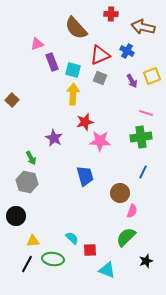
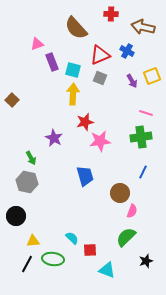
pink star: rotated 10 degrees counterclockwise
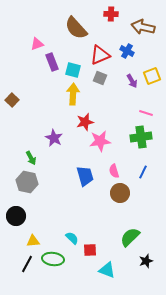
pink semicircle: moved 18 px left, 40 px up; rotated 144 degrees clockwise
green semicircle: moved 4 px right
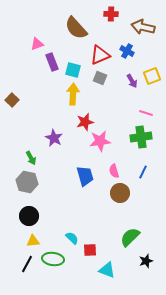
black circle: moved 13 px right
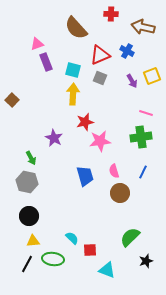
purple rectangle: moved 6 px left
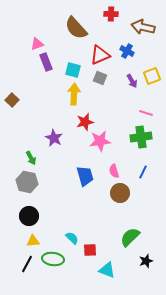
yellow arrow: moved 1 px right
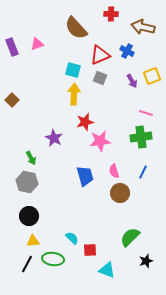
purple rectangle: moved 34 px left, 15 px up
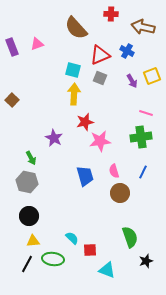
green semicircle: rotated 115 degrees clockwise
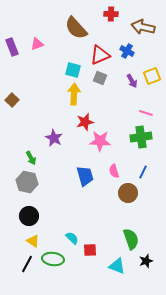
pink star: rotated 10 degrees clockwise
brown circle: moved 8 px right
green semicircle: moved 1 px right, 2 px down
yellow triangle: rotated 40 degrees clockwise
cyan triangle: moved 10 px right, 4 px up
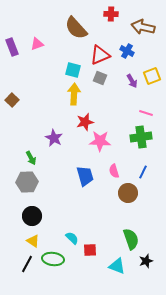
gray hexagon: rotated 15 degrees counterclockwise
black circle: moved 3 px right
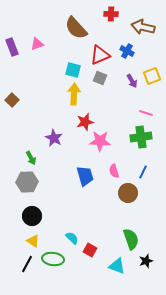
red square: rotated 32 degrees clockwise
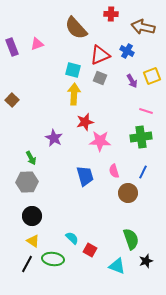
pink line: moved 2 px up
